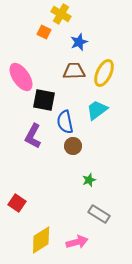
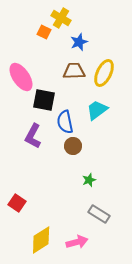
yellow cross: moved 4 px down
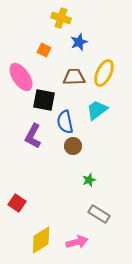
yellow cross: rotated 12 degrees counterclockwise
orange square: moved 18 px down
brown trapezoid: moved 6 px down
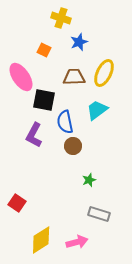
purple L-shape: moved 1 px right, 1 px up
gray rectangle: rotated 15 degrees counterclockwise
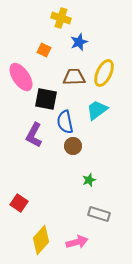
black square: moved 2 px right, 1 px up
red square: moved 2 px right
yellow diamond: rotated 16 degrees counterclockwise
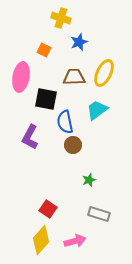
pink ellipse: rotated 44 degrees clockwise
purple L-shape: moved 4 px left, 2 px down
brown circle: moved 1 px up
red square: moved 29 px right, 6 px down
pink arrow: moved 2 px left, 1 px up
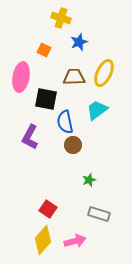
yellow diamond: moved 2 px right
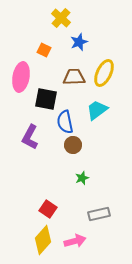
yellow cross: rotated 24 degrees clockwise
green star: moved 7 px left, 2 px up
gray rectangle: rotated 30 degrees counterclockwise
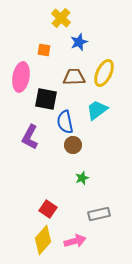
orange square: rotated 16 degrees counterclockwise
